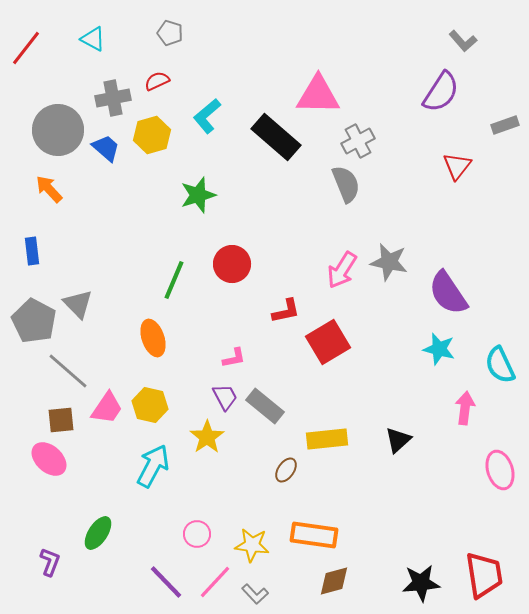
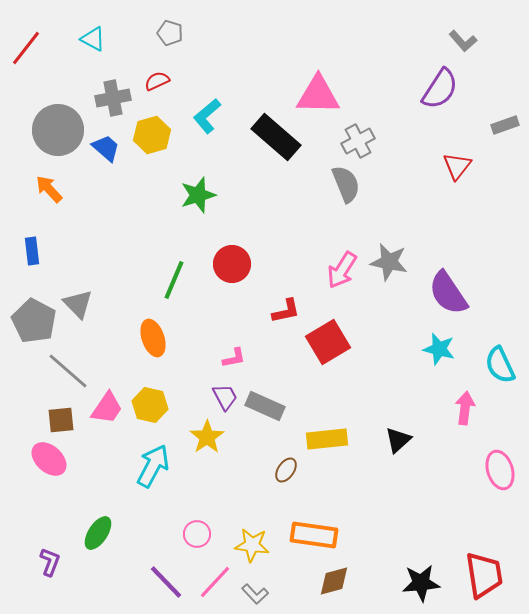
purple semicircle at (441, 92): moved 1 px left, 3 px up
gray rectangle at (265, 406): rotated 15 degrees counterclockwise
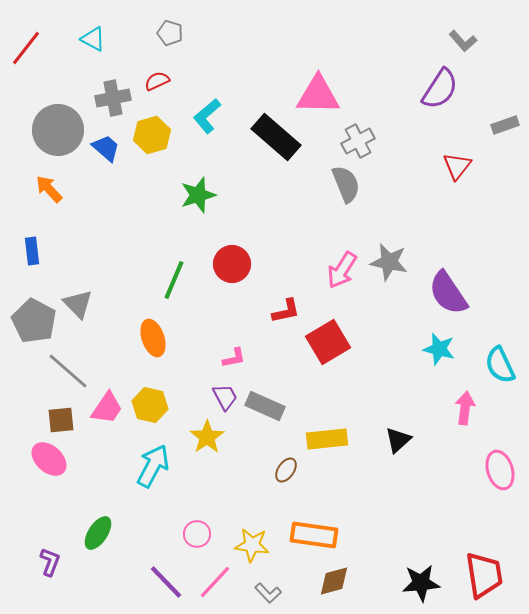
gray L-shape at (255, 594): moved 13 px right, 1 px up
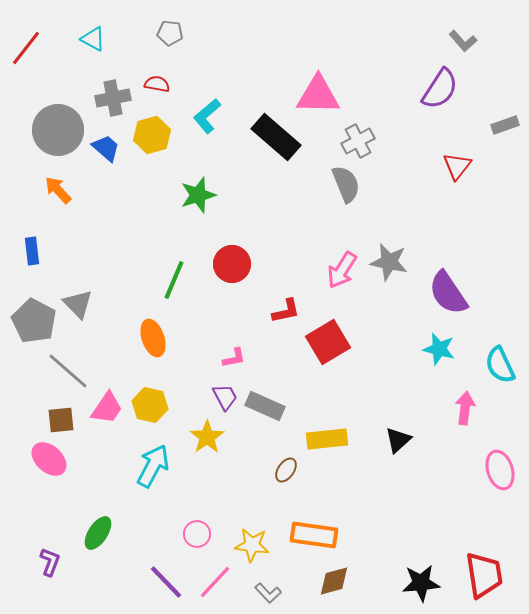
gray pentagon at (170, 33): rotated 10 degrees counterclockwise
red semicircle at (157, 81): moved 3 px down; rotated 35 degrees clockwise
orange arrow at (49, 189): moved 9 px right, 1 px down
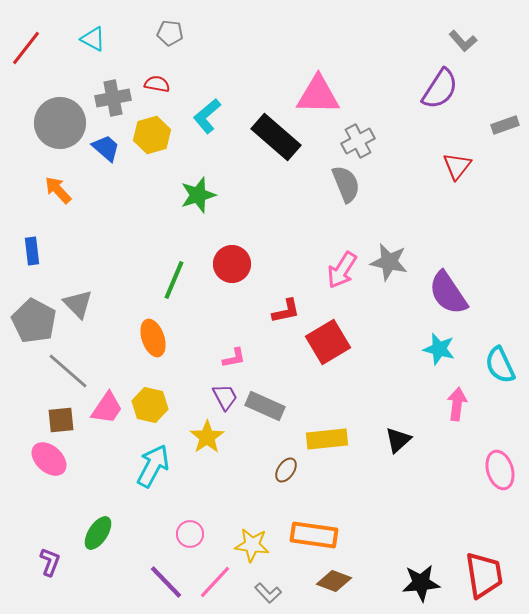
gray circle at (58, 130): moved 2 px right, 7 px up
pink arrow at (465, 408): moved 8 px left, 4 px up
pink circle at (197, 534): moved 7 px left
brown diamond at (334, 581): rotated 36 degrees clockwise
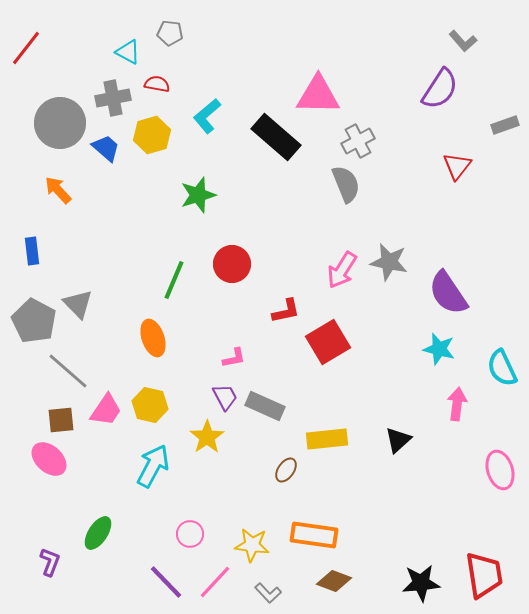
cyan triangle at (93, 39): moved 35 px right, 13 px down
cyan semicircle at (500, 365): moved 2 px right, 3 px down
pink trapezoid at (107, 408): moved 1 px left, 2 px down
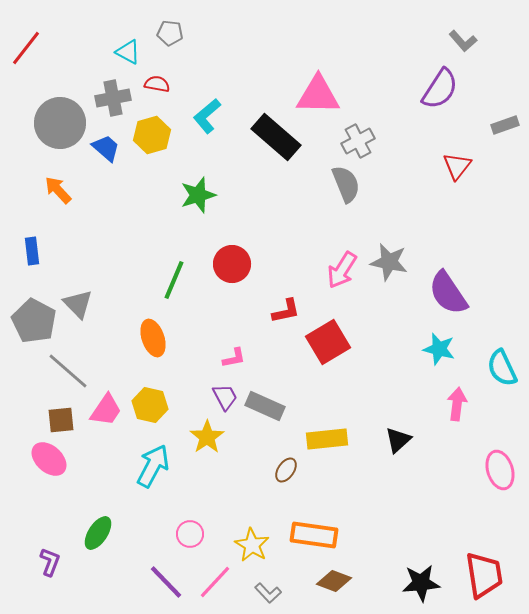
yellow star at (252, 545): rotated 24 degrees clockwise
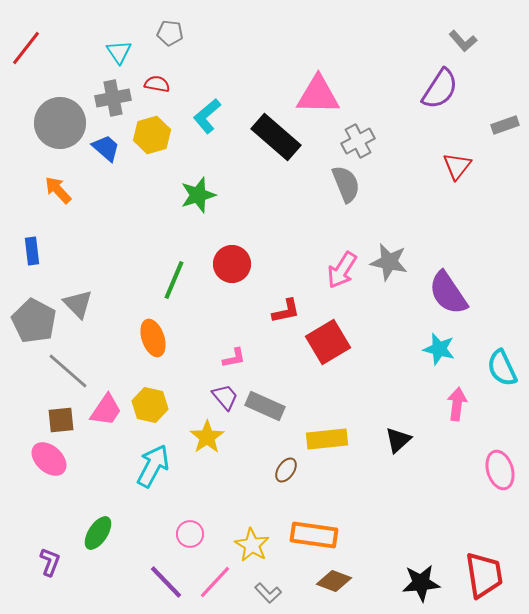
cyan triangle at (128, 52): moved 9 px left; rotated 28 degrees clockwise
purple trapezoid at (225, 397): rotated 12 degrees counterclockwise
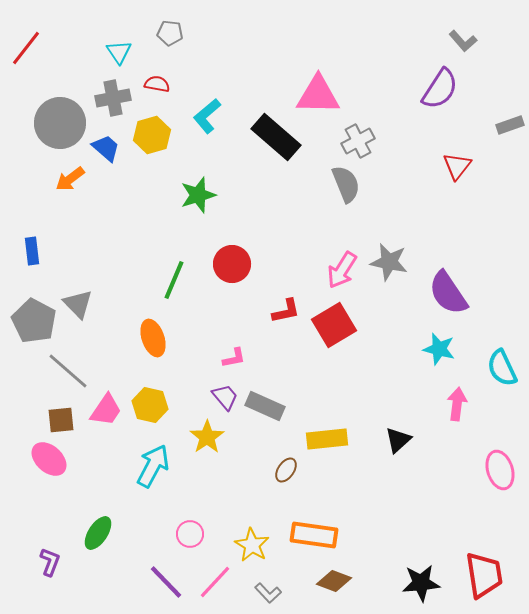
gray rectangle at (505, 125): moved 5 px right
orange arrow at (58, 190): moved 12 px right, 11 px up; rotated 84 degrees counterclockwise
red square at (328, 342): moved 6 px right, 17 px up
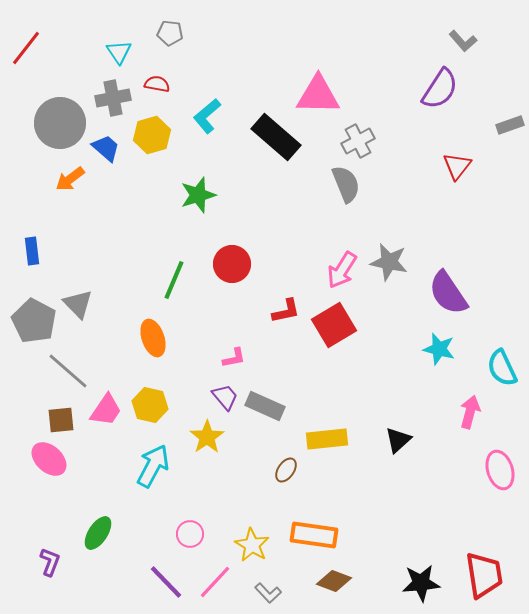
pink arrow at (457, 404): moved 13 px right, 8 px down; rotated 8 degrees clockwise
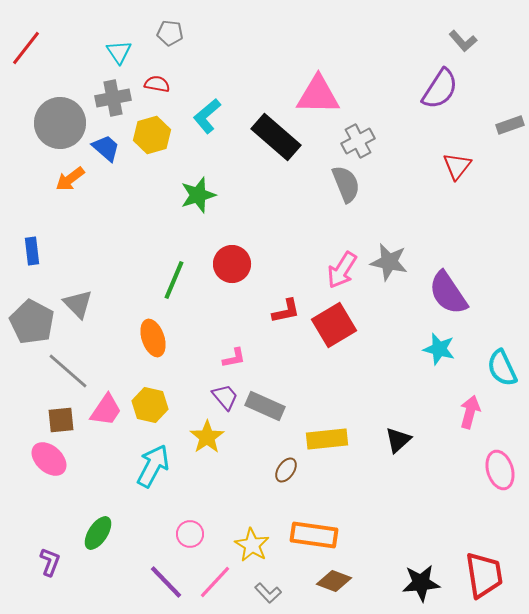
gray pentagon at (34, 321): moved 2 px left, 1 px down
